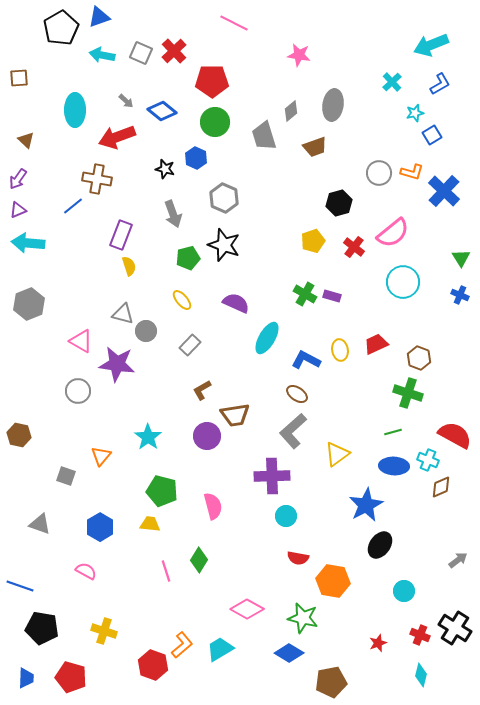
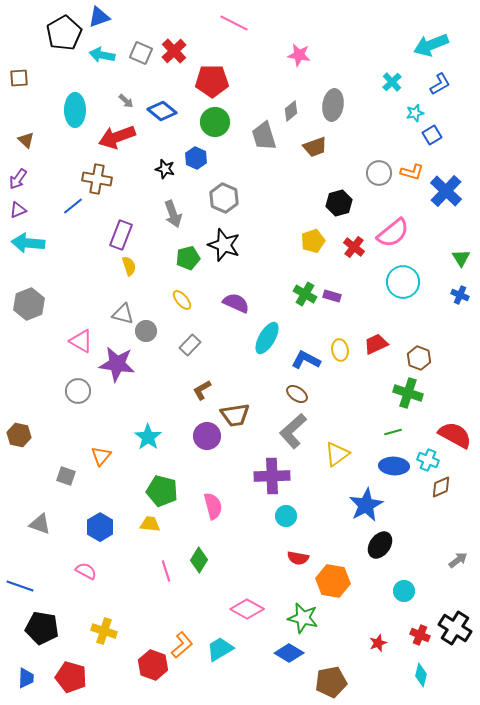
black pentagon at (61, 28): moved 3 px right, 5 px down
blue cross at (444, 191): moved 2 px right
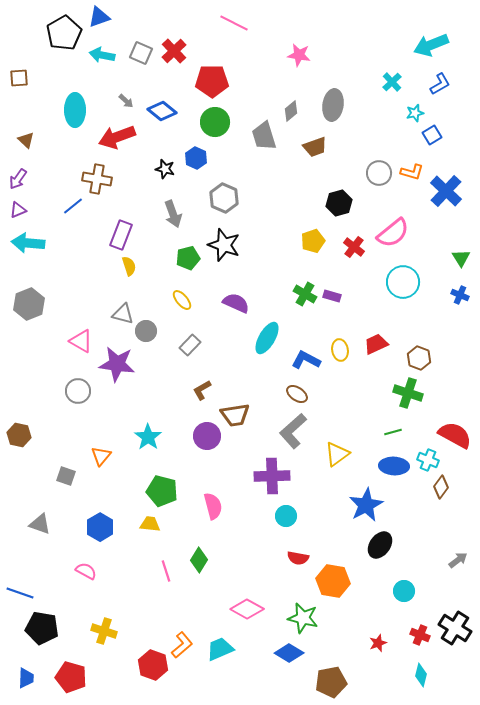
brown diamond at (441, 487): rotated 30 degrees counterclockwise
blue line at (20, 586): moved 7 px down
cyan trapezoid at (220, 649): rotated 8 degrees clockwise
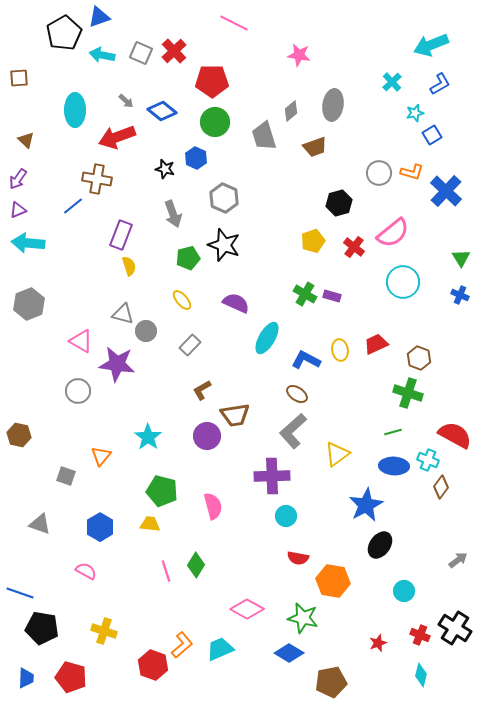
green diamond at (199, 560): moved 3 px left, 5 px down
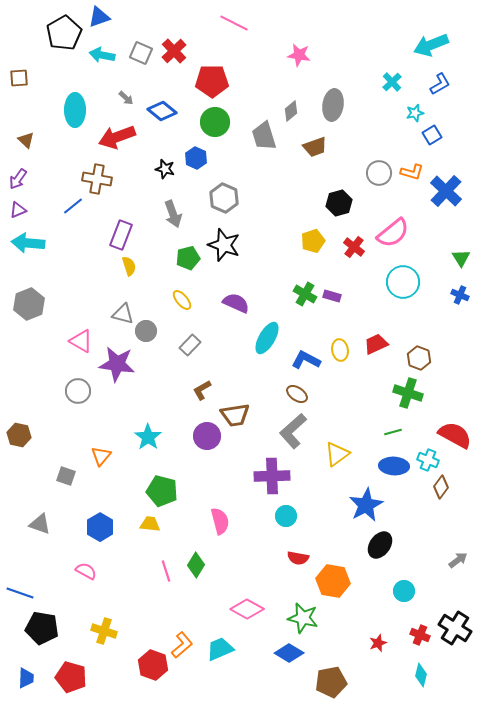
gray arrow at (126, 101): moved 3 px up
pink semicircle at (213, 506): moved 7 px right, 15 px down
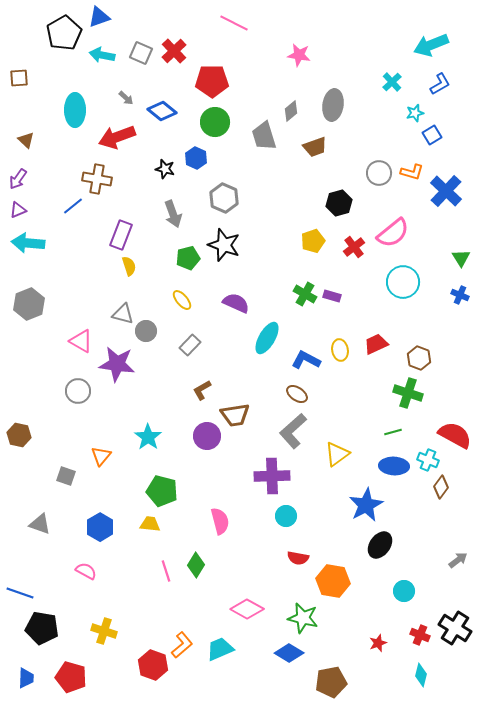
red cross at (354, 247): rotated 15 degrees clockwise
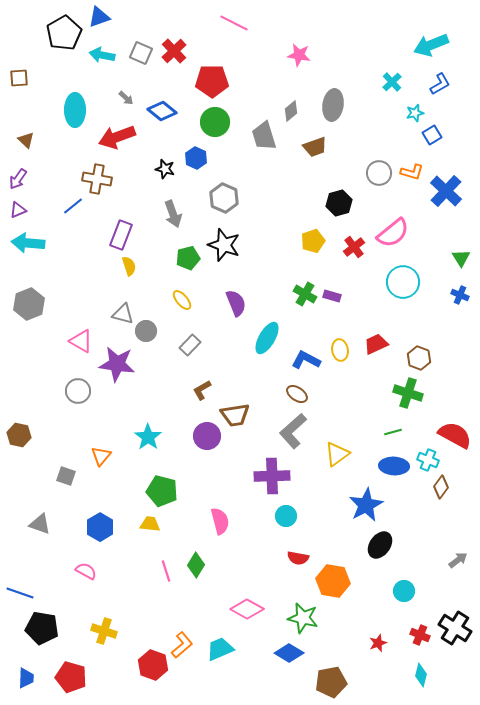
purple semicircle at (236, 303): rotated 44 degrees clockwise
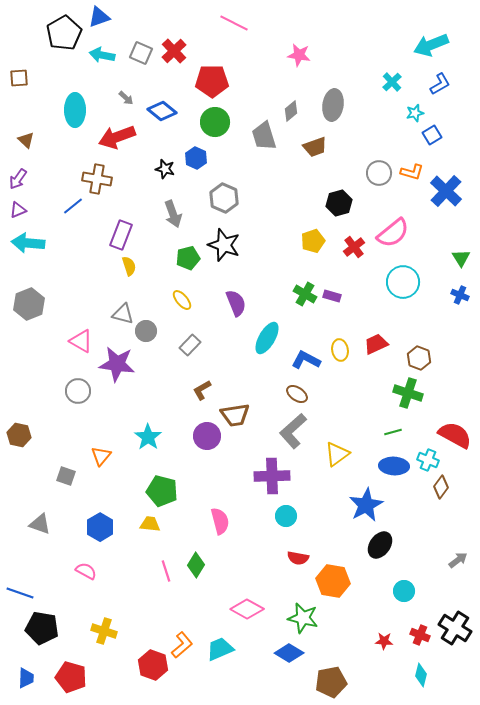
red star at (378, 643): moved 6 px right, 2 px up; rotated 24 degrees clockwise
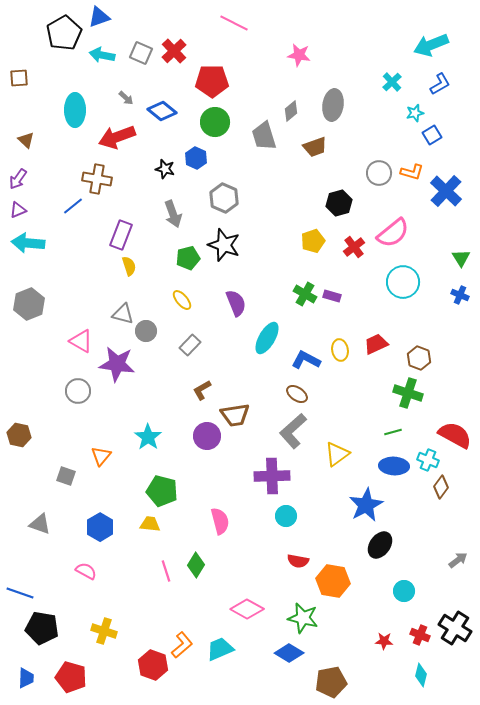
red semicircle at (298, 558): moved 3 px down
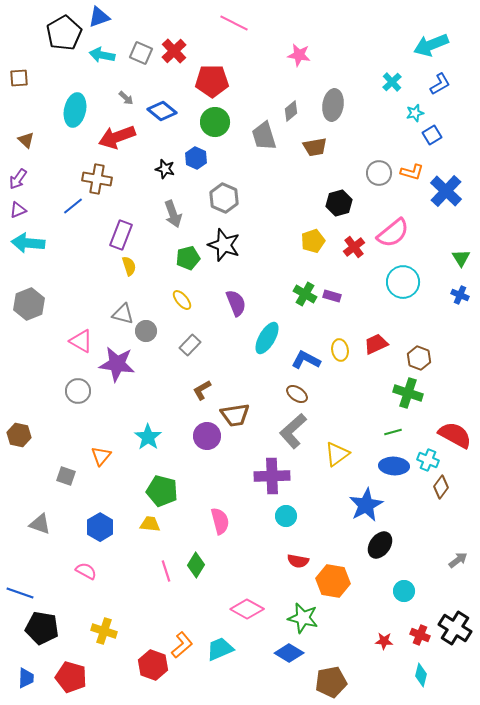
cyan ellipse at (75, 110): rotated 12 degrees clockwise
brown trapezoid at (315, 147): rotated 10 degrees clockwise
